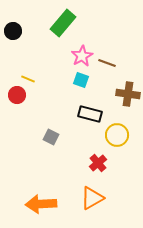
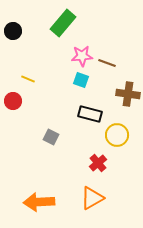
pink star: rotated 25 degrees clockwise
red circle: moved 4 px left, 6 px down
orange arrow: moved 2 px left, 2 px up
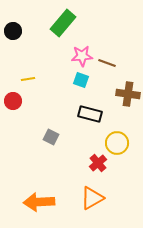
yellow line: rotated 32 degrees counterclockwise
yellow circle: moved 8 px down
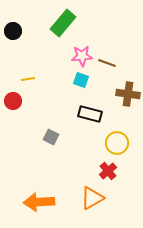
red cross: moved 10 px right, 8 px down
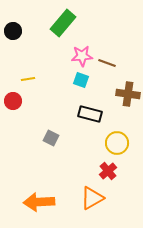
gray square: moved 1 px down
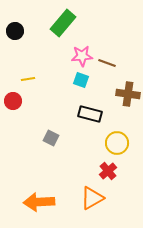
black circle: moved 2 px right
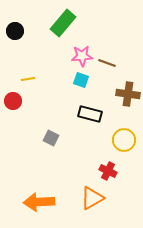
yellow circle: moved 7 px right, 3 px up
red cross: rotated 24 degrees counterclockwise
